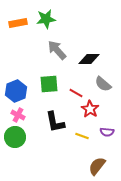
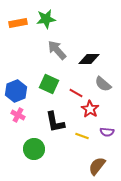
green square: rotated 30 degrees clockwise
green circle: moved 19 px right, 12 px down
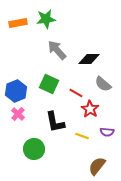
pink cross: moved 1 px up; rotated 16 degrees clockwise
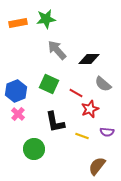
red star: rotated 18 degrees clockwise
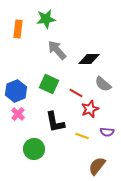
orange rectangle: moved 6 px down; rotated 72 degrees counterclockwise
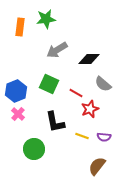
orange rectangle: moved 2 px right, 2 px up
gray arrow: rotated 80 degrees counterclockwise
purple semicircle: moved 3 px left, 5 px down
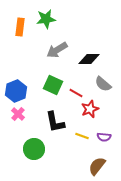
green square: moved 4 px right, 1 px down
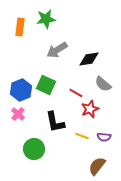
black diamond: rotated 10 degrees counterclockwise
green square: moved 7 px left
blue hexagon: moved 5 px right, 1 px up
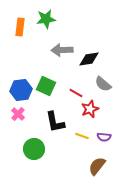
gray arrow: moved 5 px right; rotated 30 degrees clockwise
green square: moved 1 px down
blue hexagon: rotated 15 degrees clockwise
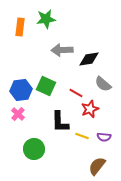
black L-shape: moved 5 px right; rotated 10 degrees clockwise
